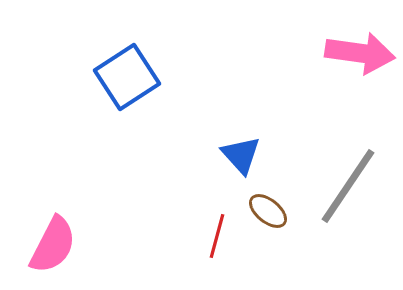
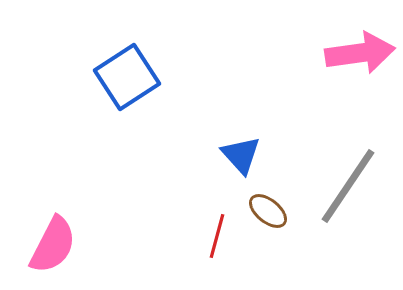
pink arrow: rotated 16 degrees counterclockwise
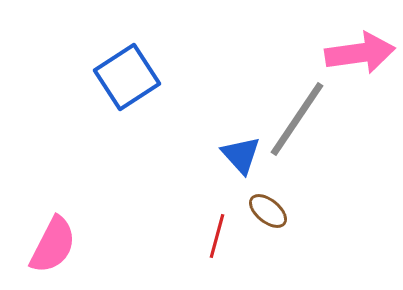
gray line: moved 51 px left, 67 px up
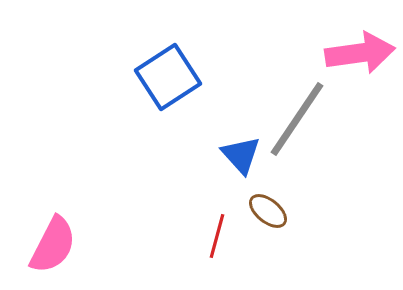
blue square: moved 41 px right
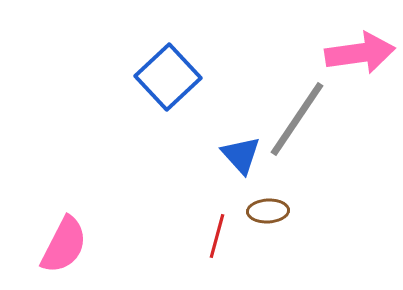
blue square: rotated 10 degrees counterclockwise
brown ellipse: rotated 42 degrees counterclockwise
pink semicircle: moved 11 px right
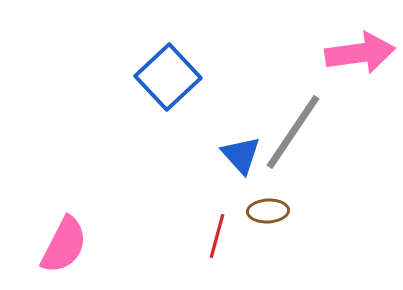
gray line: moved 4 px left, 13 px down
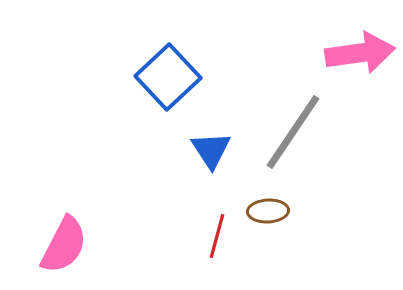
blue triangle: moved 30 px left, 5 px up; rotated 9 degrees clockwise
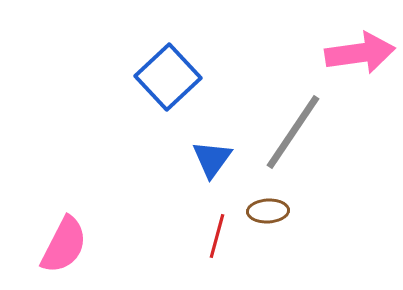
blue triangle: moved 1 px right, 9 px down; rotated 9 degrees clockwise
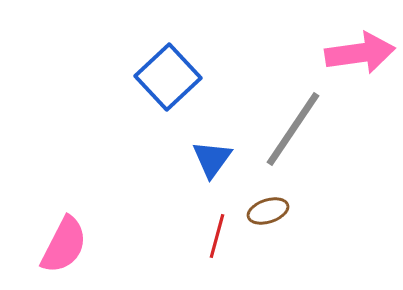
gray line: moved 3 px up
brown ellipse: rotated 15 degrees counterclockwise
